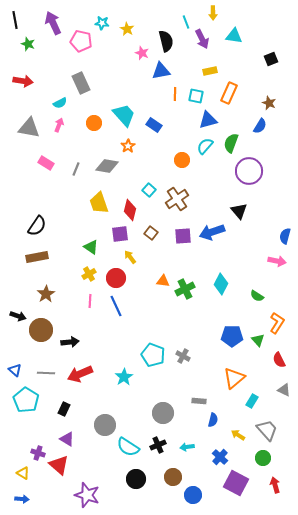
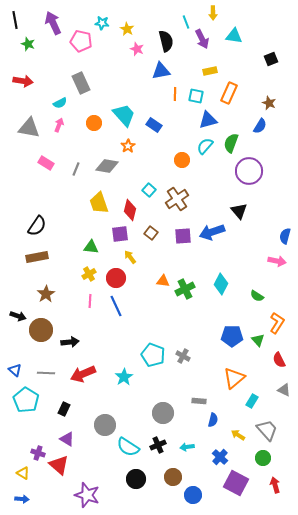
pink star at (142, 53): moved 5 px left, 4 px up
green triangle at (91, 247): rotated 28 degrees counterclockwise
red arrow at (80, 374): moved 3 px right
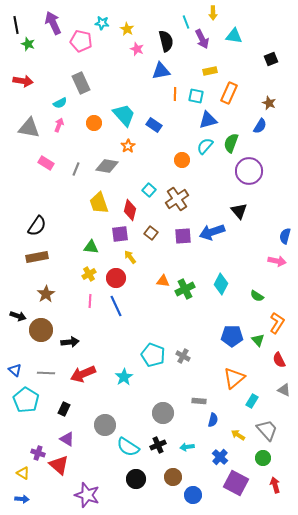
black line at (15, 20): moved 1 px right, 5 px down
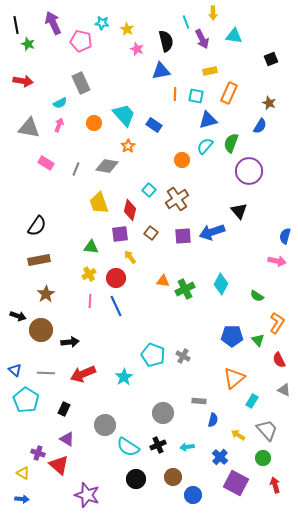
brown rectangle at (37, 257): moved 2 px right, 3 px down
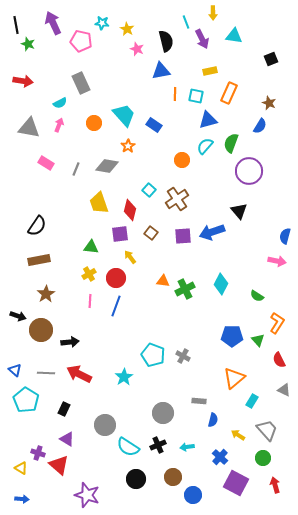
blue line at (116, 306): rotated 45 degrees clockwise
red arrow at (83, 374): moved 4 px left; rotated 50 degrees clockwise
yellow triangle at (23, 473): moved 2 px left, 5 px up
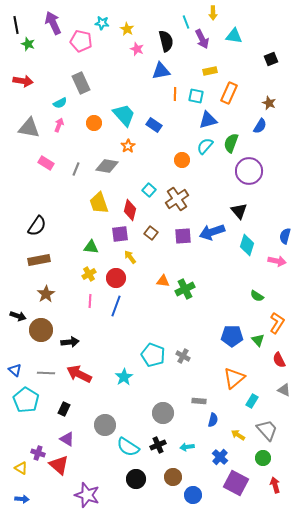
cyan diamond at (221, 284): moved 26 px right, 39 px up; rotated 10 degrees counterclockwise
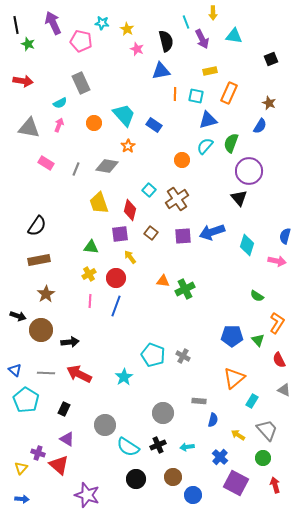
black triangle at (239, 211): moved 13 px up
yellow triangle at (21, 468): rotated 40 degrees clockwise
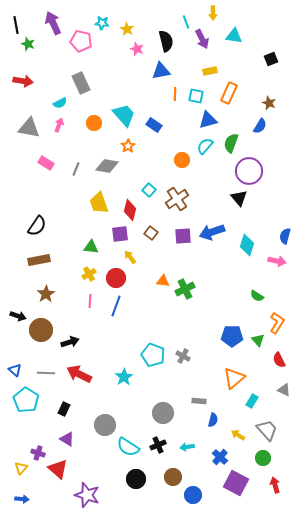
black arrow at (70, 342): rotated 12 degrees counterclockwise
red triangle at (59, 465): moved 1 px left, 4 px down
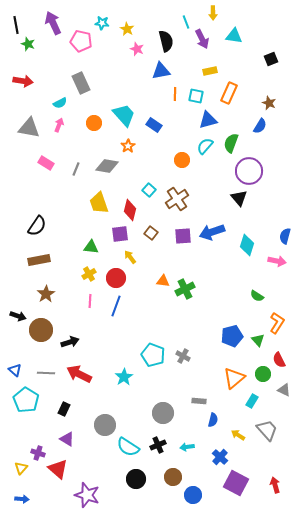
blue pentagon at (232, 336): rotated 15 degrees counterclockwise
green circle at (263, 458): moved 84 px up
